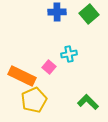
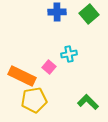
yellow pentagon: rotated 15 degrees clockwise
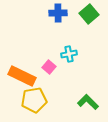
blue cross: moved 1 px right, 1 px down
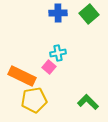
cyan cross: moved 11 px left, 1 px up
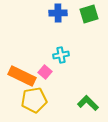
green square: rotated 24 degrees clockwise
cyan cross: moved 3 px right, 2 px down
pink square: moved 4 px left, 5 px down
green L-shape: moved 1 px down
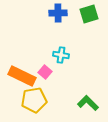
cyan cross: rotated 21 degrees clockwise
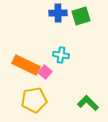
green square: moved 8 px left, 2 px down
orange rectangle: moved 4 px right, 11 px up
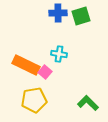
cyan cross: moved 2 px left, 1 px up
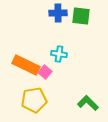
green square: rotated 24 degrees clockwise
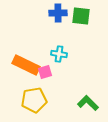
pink square: rotated 32 degrees clockwise
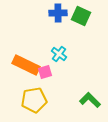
green square: rotated 18 degrees clockwise
cyan cross: rotated 28 degrees clockwise
green L-shape: moved 2 px right, 3 px up
